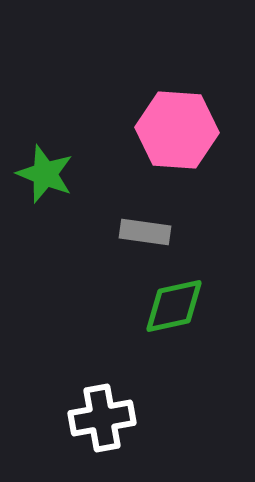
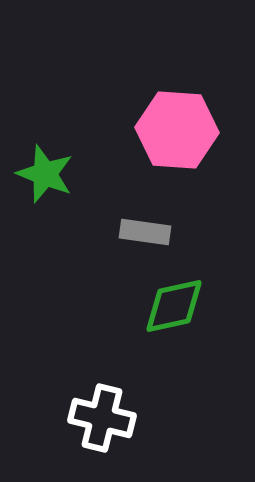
white cross: rotated 24 degrees clockwise
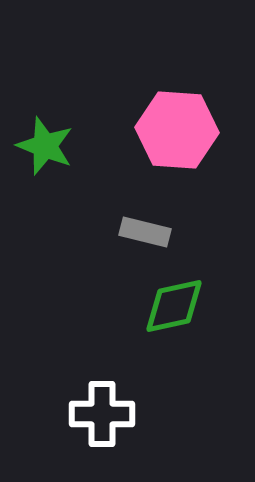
green star: moved 28 px up
gray rectangle: rotated 6 degrees clockwise
white cross: moved 4 px up; rotated 14 degrees counterclockwise
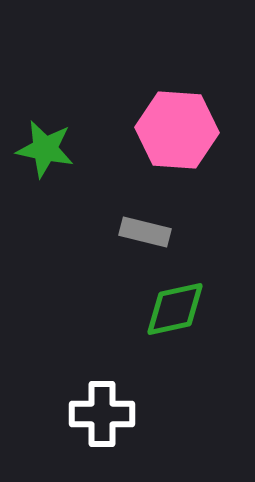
green star: moved 3 px down; rotated 10 degrees counterclockwise
green diamond: moved 1 px right, 3 px down
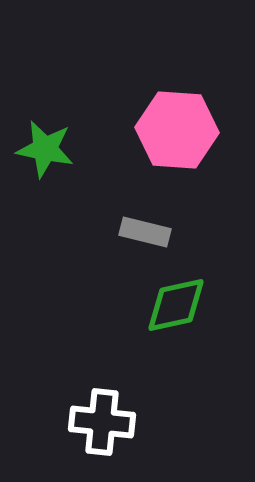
green diamond: moved 1 px right, 4 px up
white cross: moved 8 px down; rotated 6 degrees clockwise
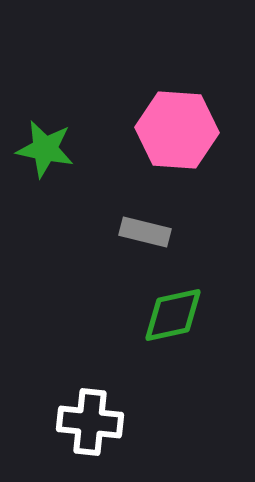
green diamond: moved 3 px left, 10 px down
white cross: moved 12 px left
